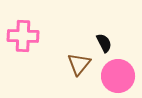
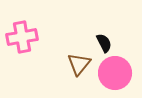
pink cross: moved 1 px left, 1 px down; rotated 12 degrees counterclockwise
pink circle: moved 3 px left, 3 px up
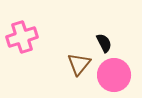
pink cross: rotated 8 degrees counterclockwise
pink circle: moved 1 px left, 2 px down
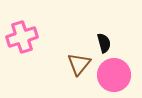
black semicircle: rotated 12 degrees clockwise
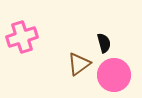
brown triangle: rotated 15 degrees clockwise
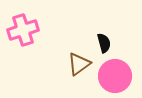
pink cross: moved 1 px right, 7 px up
pink circle: moved 1 px right, 1 px down
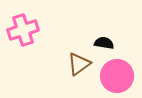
black semicircle: rotated 66 degrees counterclockwise
pink circle: moved 2 px right
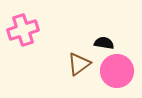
pink circle: moved 5 px up
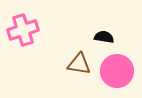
black semicircle: moved 6 px up
brown triangle: rotated 45 degrees clockwise
